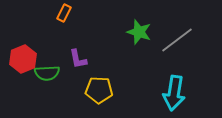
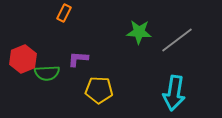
green star: rotated 15 degrees counterclockwise
purple L-shape: rotated 105 degrees clockwise
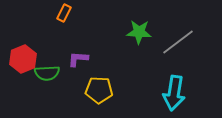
gray line: moved 1 px right, 2 px down
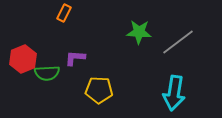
purple L-shape: moved 3 px left, 1 px up
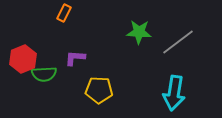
green semicircle: moved 3 px left, 1 px down
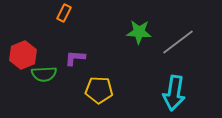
red hexagon: moved 4 px up
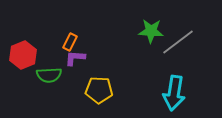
orange rectangle: moved 6 px right, 29 px down
green star: moved 12 px right, 1 px up
green semicircle: moved 5 px right, 1 px down
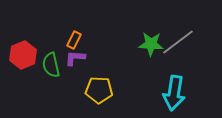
green star: moved 13 px down
orange rectangle: moved 4 px right, 2 px up
green semicircle: moved 2 px right, 10 px up; rotated 80 degrees clockwise
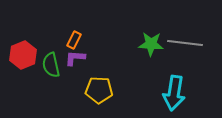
gray line: moved 7 px right, 1 px down; rotated 44 degrees clockwise
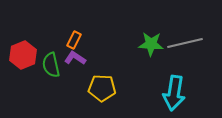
gray line: rotated 20 degrees counterclockwise
purple L-shape: rotated 30 degrees clockwise
yellow pentagon: moved 3 px right, 2 px up
